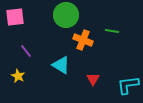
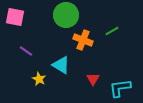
pink square: rotated 18 degrees clockwise
green line: rotated 40 degrees counterclockwise
purple line: rotated 16 degrees counterclockwise
yellow star: moved 21 px right, 3 px down
cyan L-shape: moved 8 px left, 3 px down
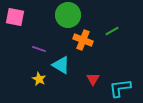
green circle: moved 2 px right
purple line: moved 13 px right, 2 px up; rotated 16 degrees counterclockwise
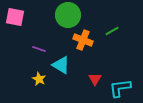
red triangle: moved 2 px right
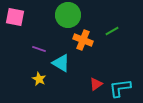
cyan triangle: moved 2 px up
red triangle: moved 1 px right, 5 px down; rotated 24 degrees clockwise
